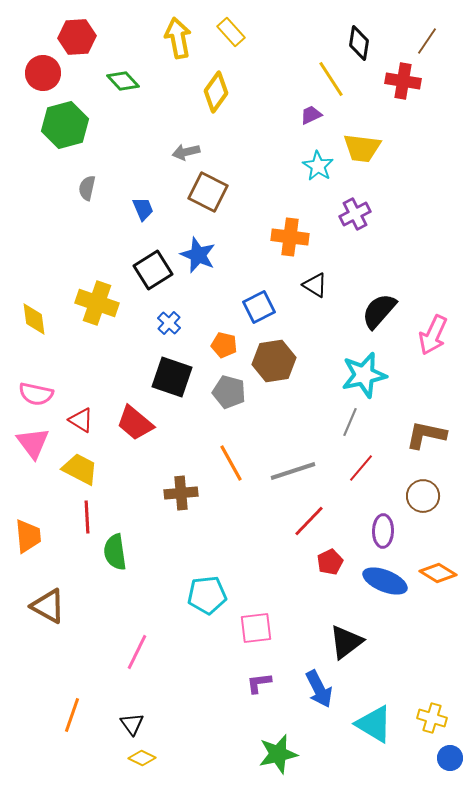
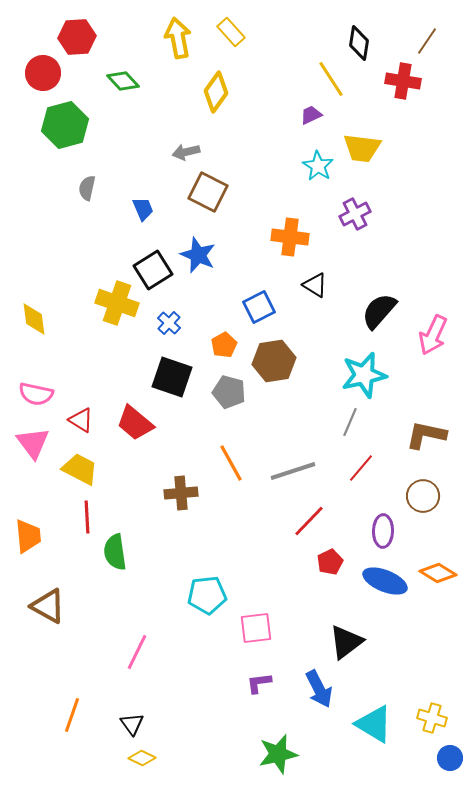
yellow cross at (97, 303): moved 20 px right
orange pentagon at (224, 345): rotated 30 degrees clockwise
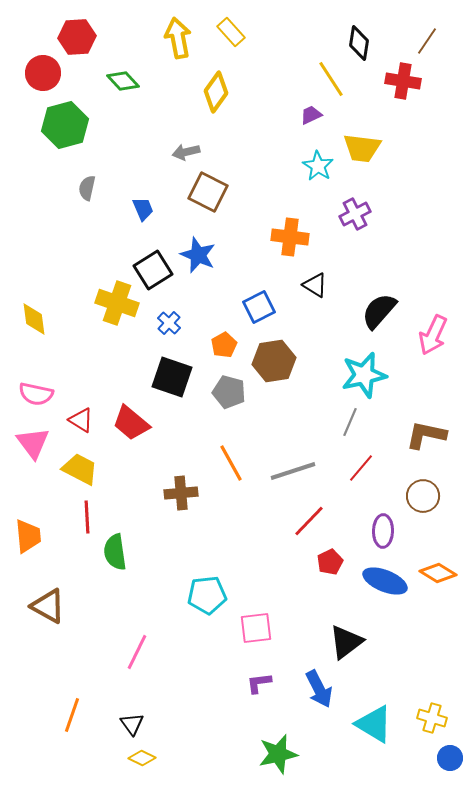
red trapezoid at (135, 423): moved 4 px left
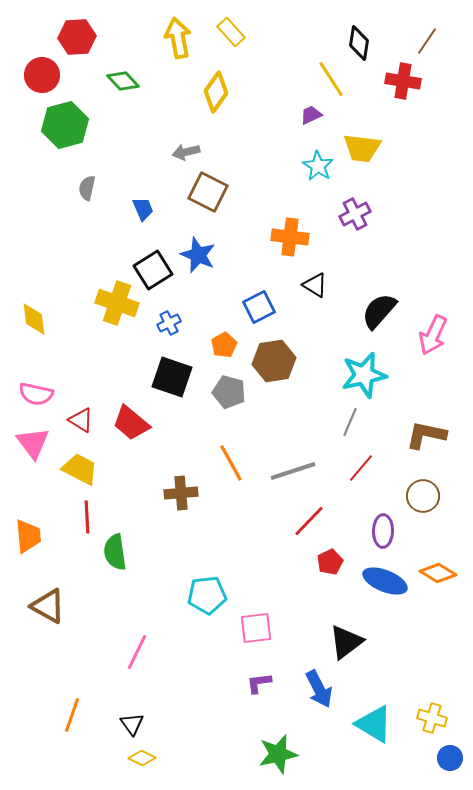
red circle at (43, 73): moved 1 px left, 2 px down
blue cross at (169, 323): rotated 20 degrees clockwise
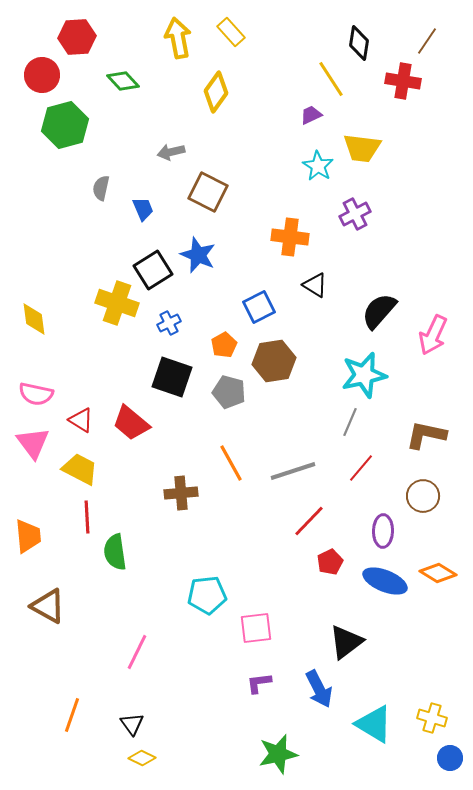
gray arrow at (186, 152): moved 15 px left
gray semicircle at (87, 188): moved 14 px right
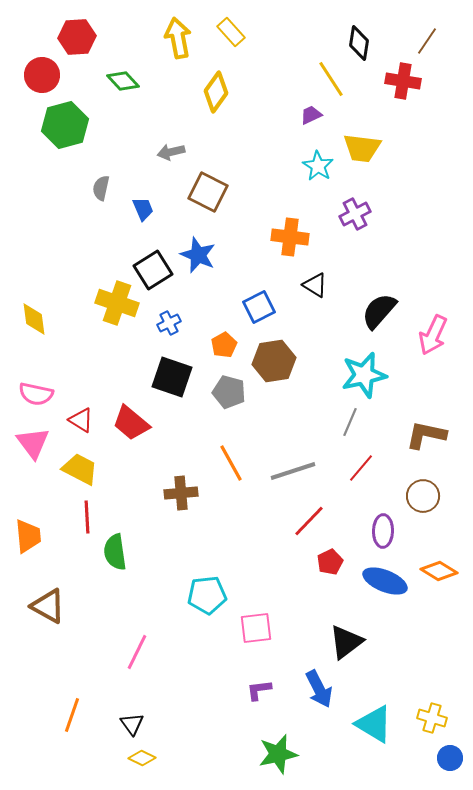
orange diamond at (438, 573): moved 1 px right, 2 px up
purple L-shape at (259, 683): moved 7 px down
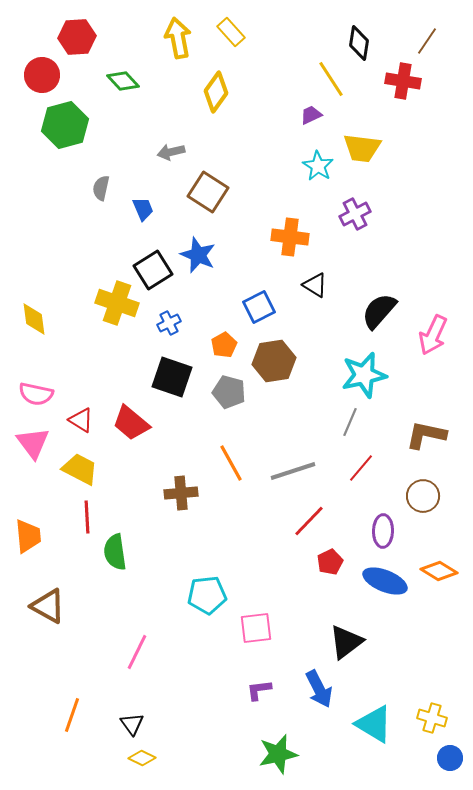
brown square at (208, 192): rotated 6 degrees clockwise
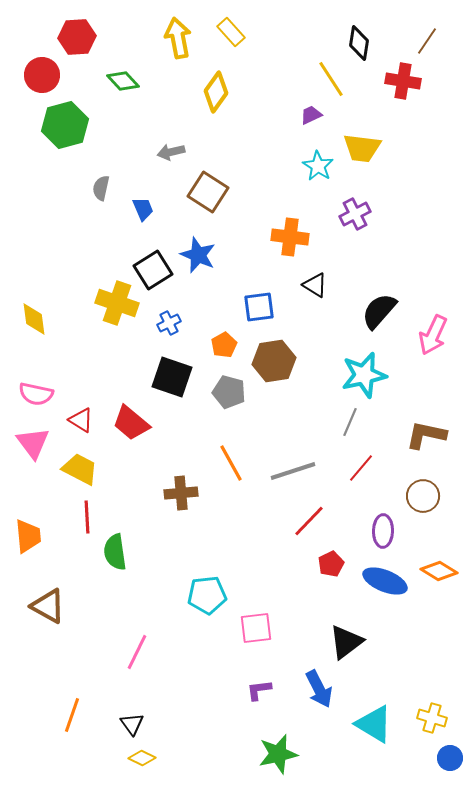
blue square at (259, 307): rotated 20 degrees clockwise
red pentagon at (330, 562): moved 1 px right, 2 px down
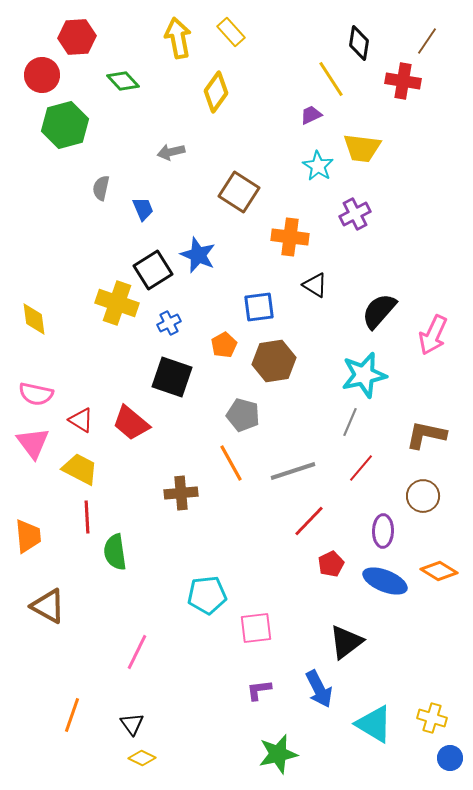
brown square at (208, 192): moved 31 px right
gray pentagon at (229, 392): moved 14 px right, 23 px down
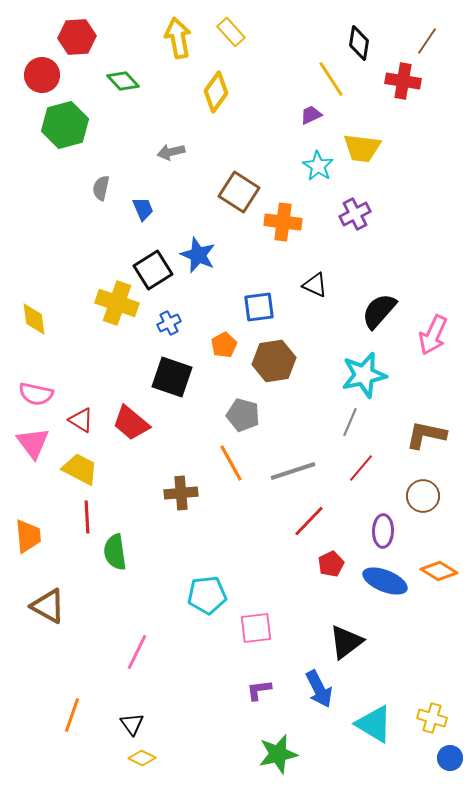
orange cross at (290, 237): moved 7 px left, 15 px up
black triangle at (315, 285): rotated 8 degrees counterclockwise
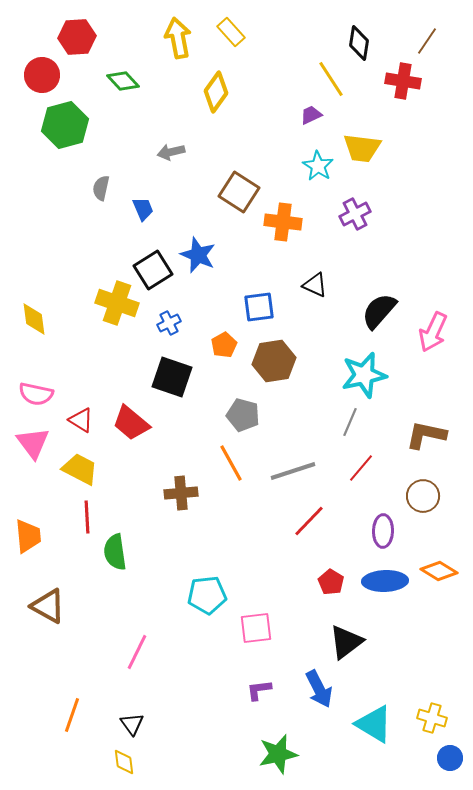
pink arrow at (433, 335): moved 3 px up
red pentagon at (331, 564): moved 18 px down; rotated 15 degrees counterclockwise
blue ellipse at (385, 581): rotated 24 degrees counterclockwise
yellow diamond at (142, 758): moved 18 px left, 4 px down; rotated 56 degrees clockwise
